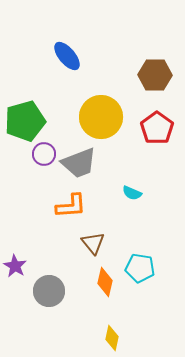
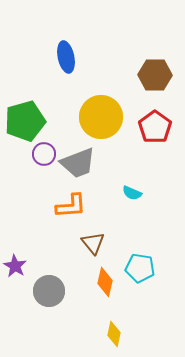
blue ellipse: moved 1 px left, 1 px down; rotated 28 degrees clockwise
red pentagon: moved 2 px left, 1 px up
gray trapezoid: moved 1 px left
yellow diamond: moved 2 px right, 4 px up
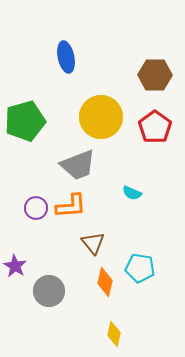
purple circle: moved 8 px left, 54 px down
gray trapezoid: moved 2 px down
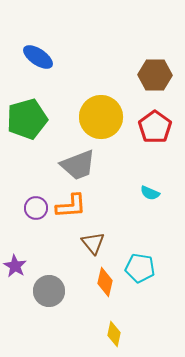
blue ellipse: moved 28 px left; rotated 44 degrees counterclockwise
green pentagon: moved 2 px right, 2 px up
cyan semicircle: moved 18 px right
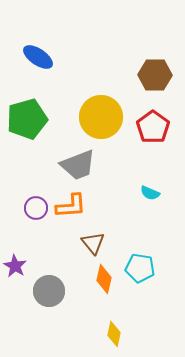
red pentagon: moved 2 px left
orange diamond: moved 1 px left, 3 px up
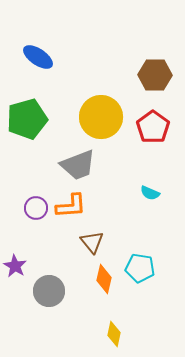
brown triangle: moved 1 px left, 1 px up
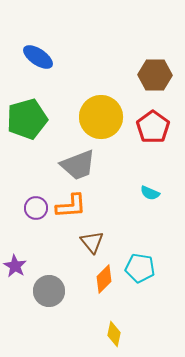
orange diamond: rotated 32 degrees clockwise
